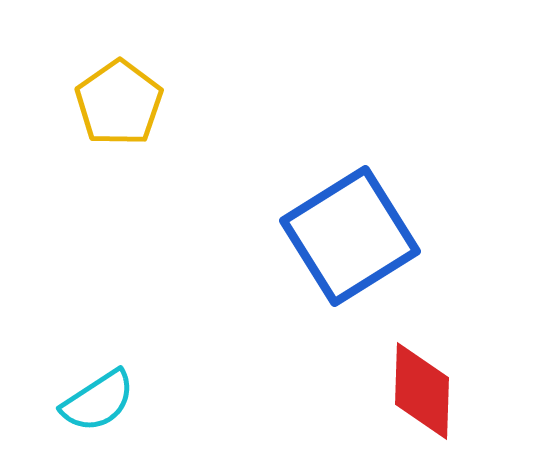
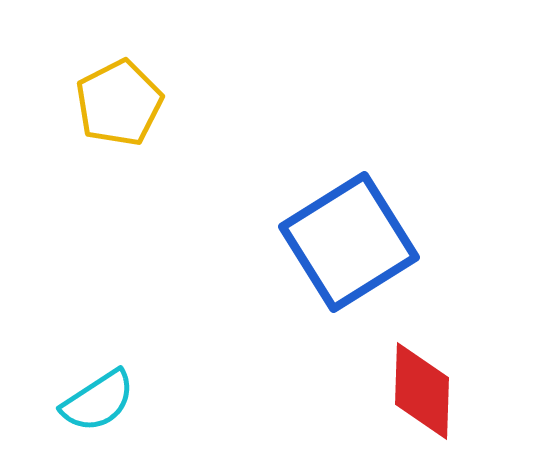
yellow pentagon: rotated 8 degrees clockwise
blue square: moved 1 px left, 6 px down
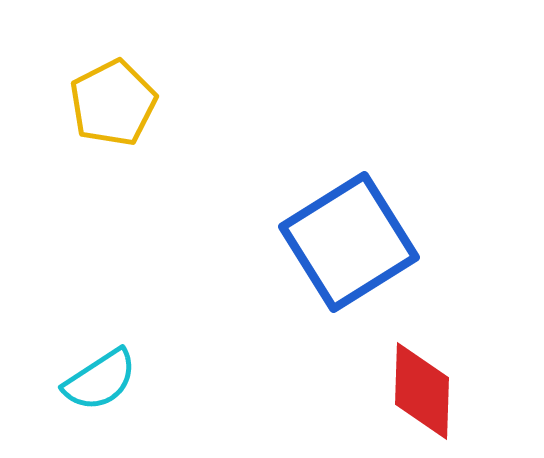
yellow pentagon: moved 6 px left
cyan semicircle: moved 2 px right, 21 px up
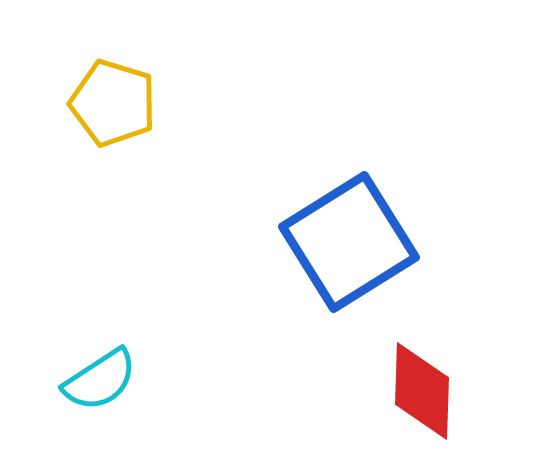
yellow pentagon: rotated 28 degrees counterclockwise
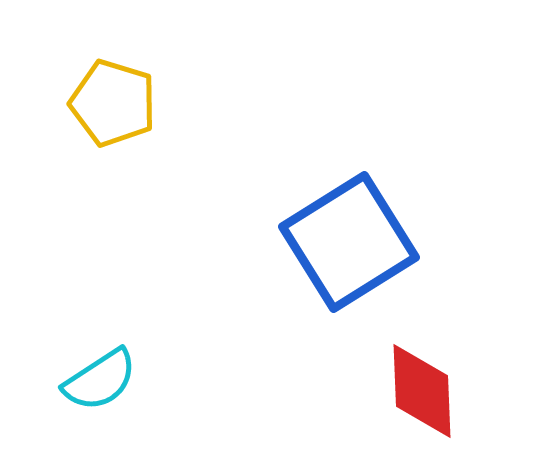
red diamond: rotated 4 degrees counterclockwise
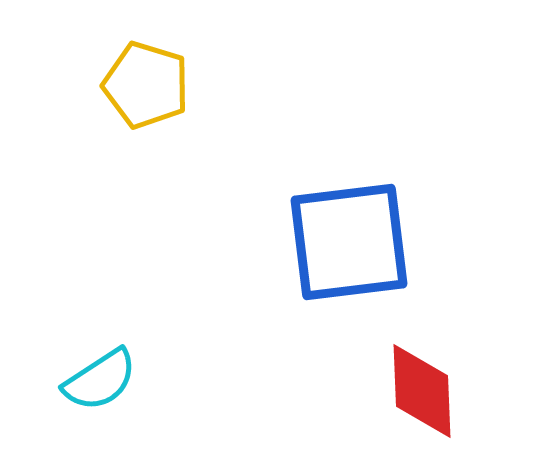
yellow pentagon: moved 33 px right, 18 px up
blue square: rotated 25 degrees clockwise
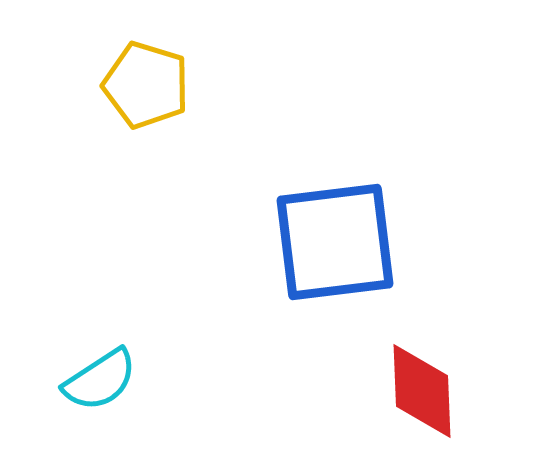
blue square: moved 14 px left
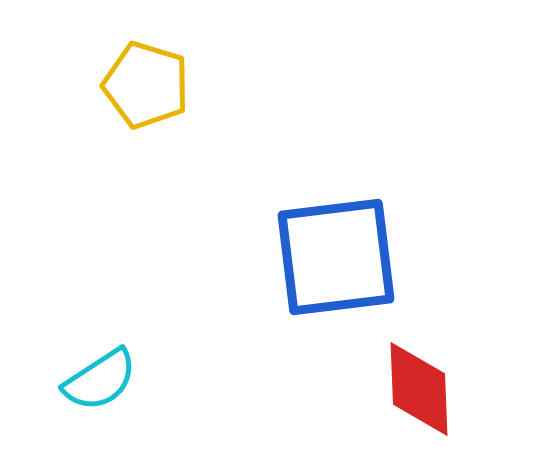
blue square: moved 1 px right, 15 px down
red diamond: moved 3 px left, 2 px up
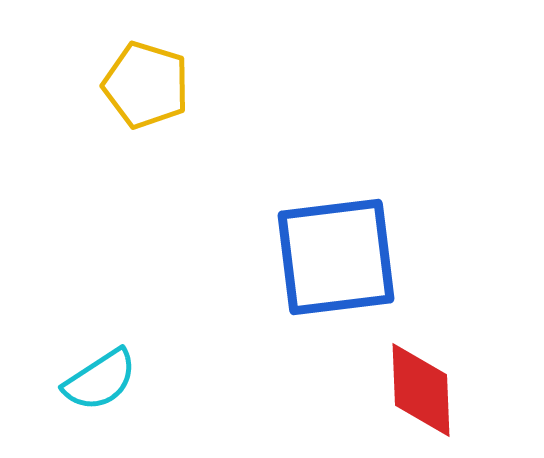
red diamond: moved 2 px right, 1 px down
